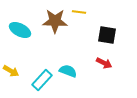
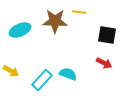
cyan ellipse: rotated 50 degrees counterclockwise
cyan semicircle: moved 3 px down
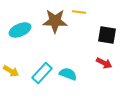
cyan rectangle: moved 7 px up
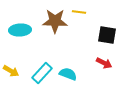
cyan ellipse: rotated 20 degrees clockwise
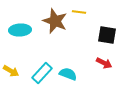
brown star: rotated 20 degrees clockwise
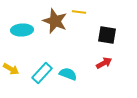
cyan ellipse: moved 2 px right
red arrow: rotated 56 degrees counterclockwise
yellow arrow: moved 2 px up
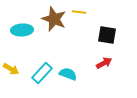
brown star: moved 1 px left, 2 px up
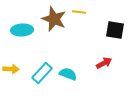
black square: moved 8 px right, 5 px up
yellow arrow: rotated 28 degrees counterclockwise
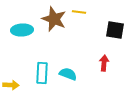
red arrow: rotated 56 degrees counterclockwise
yellow arrow: moved 16 px down
cyan rectangle: rotated 40 degrees counterclockwise
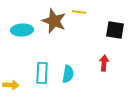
brown star: moved 2 px down
cyan semicircle: rotated 78 degrees clockwise
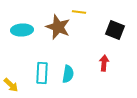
brown star: moved 4 px right, 6 px down
black square: rotated 12 degrees clockwise
yellow arrow: rotated 42 degrees clockwise
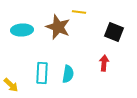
black square: moved 1 px left, 2 px down
